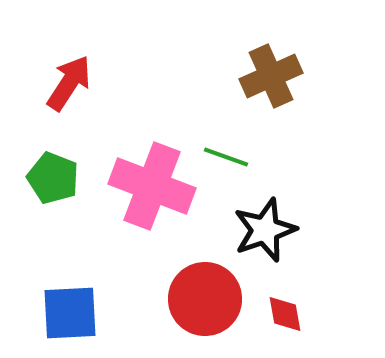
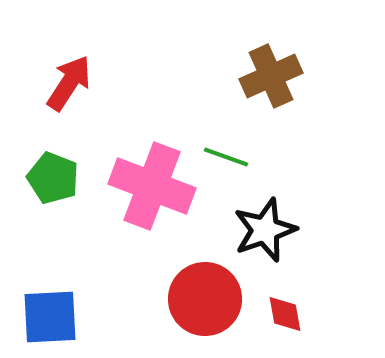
blue square: moved 20 px left, 4 px down
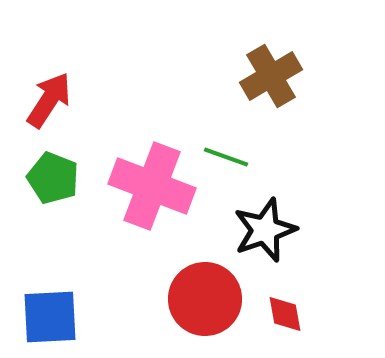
brown cross: rotated 6 degrees counterclockwise
red arrow: moved 20 px left, 17 px down
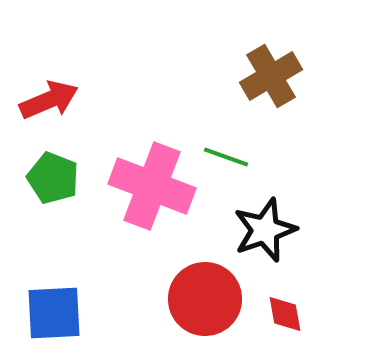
red arrow: rotated 34 degrees clockwise
blue square: moved 4 px right, 4 px up
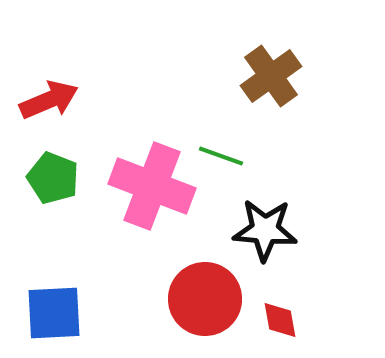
brown cross: rotated 6 degrees counterclockwise
green line: moved 5 px left, 1 px up
black star: rotated 24 degrees clockwise
red diamond: moved 5 px left, 6 px down
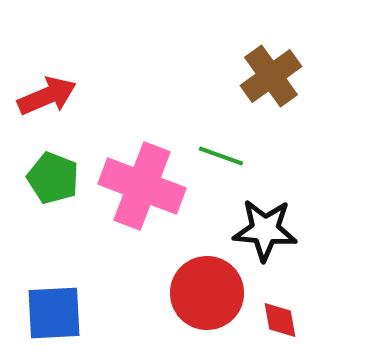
red arrow: moved 2 px left, 4 px up
pink cross: moved 10 px left
red circle: moved 2 px right, 6 px up
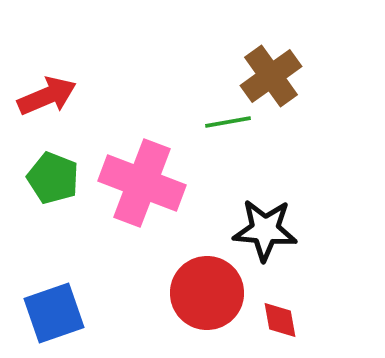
green line: moved 7 px right, 34 px up; rotated 30 degrees counterclockwise
pink cross: moved 3 px up
blue square: rotated 16 degrees counterclockwise
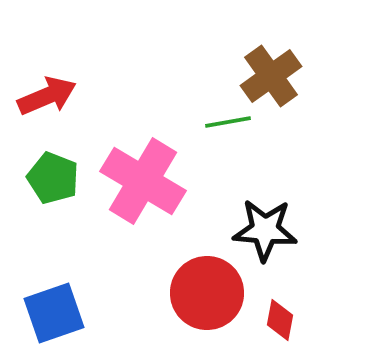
pink cross: moved 1 px right, 2 px up; rotated 10 degrees clockwise
red diamond: rotated 21 degrees clockwise
